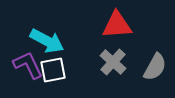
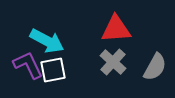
red triangle: moved 1 px left, 4 px down
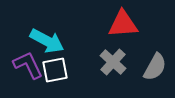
red triangle: moved 7 px right, 5 px up
white square: moved 2 px right
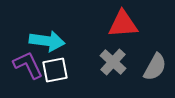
cyan arrow: rotated 20 degrees counterclockwise
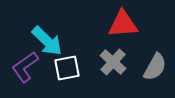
cyan arrow: rotated 36 degrees clockwise
purple L-shape: moved 3 px left, 2 px down; rotated 100 degrees counterclockwise
white square: moved 12 px right, 2 px up
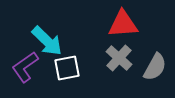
gray cross: moved 6 px right, 4 px up
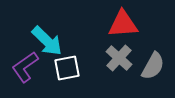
gray semicircle: moved 2 px left, 1 px up
